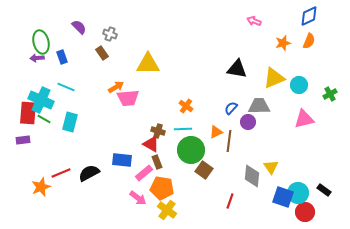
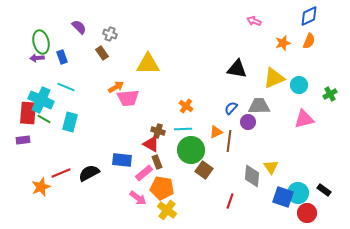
red circle at (305, 212): moved 2 px right, 1 px down
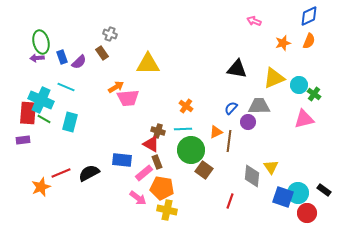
purple semicircle at (79, 27): moved 35 px down; rotated 91 degrees clockwise
green cross at (330, 94): moved 16 px left; rotated 24 degrees counterclockwise
yellow cross at (167, 210): rotated 24 degrees counterclockwise
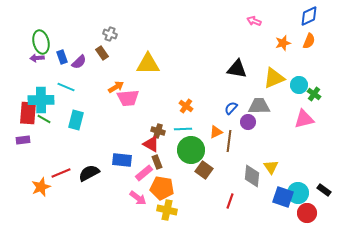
cyan cross at (41, 100): rotated 25 degrees counterclockwise
cyan rectangle at (70, 122): moved 6 px right, 2 px up
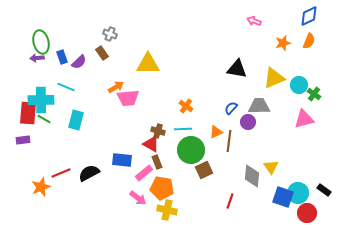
brown square at (204, 170): rotated 30 degrees clockwise
